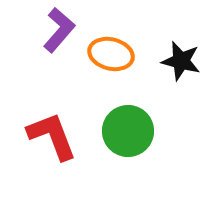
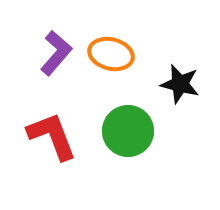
purple L-shape: moved 3 px left, 23 px down
black star: moved 1 px left, 23 px down
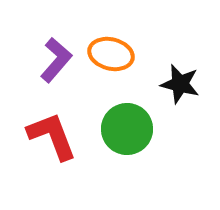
purple L-shape: moved 7 px down
green circle: moved 1 px left, 2 px up
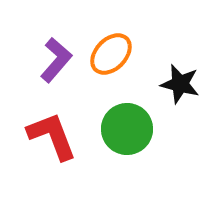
orange ellipse: rotated 60 degrees counterclockwise
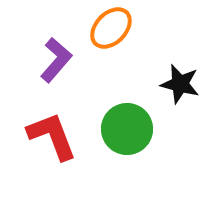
orange ellipse: moved 26 px up
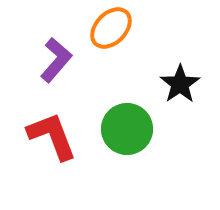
black star: rotated 24 degrees clockwise
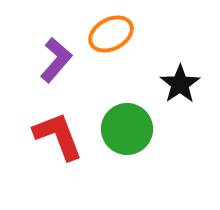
orange ellipse: moved 6 px down; rotated 18 degrees clockwise
red L-shape: moved 6 px right
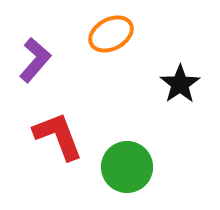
purple L-shape: moved 21 px left
green circle: moved 38 px down
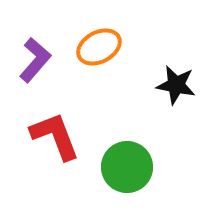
orange ellipse: moved 12 px left, 13 px down
black star: moved 4 px left, 1 px down; rotated 27 degrees counterclockwise
red L-shape: moved 3 px left
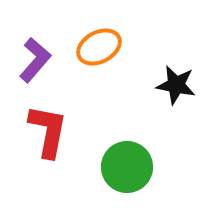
red L-shape: moved 7 px left, 5 px up; rotated 32 degrees clockwise
